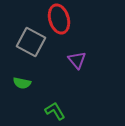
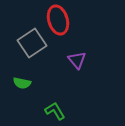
red ellipse: moved 1 px left, 1 px down
gray square: moved 1 px right, 1 px down; rotated 28 degrees clockwise
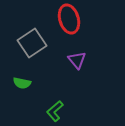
red ellipse: moved 11 px right, 1 px up
green L-shape: rotated 100 degrees counterclockwise
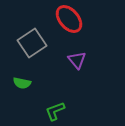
red ellipse: rotated 24 degrees counterclockwise
green L-shape: rotated 20 degrees clockwise
